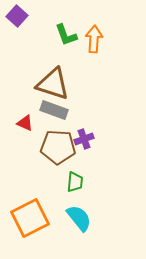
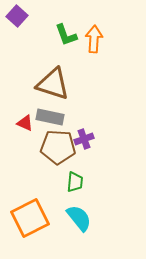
gray rectangle: moved 4 px left, 7 px down; rotated 8 degrees counterclockwise
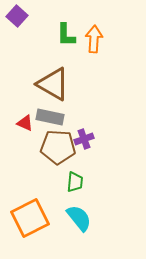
green L-shape: rotated 20 degrees clockwise
brown triangle: rotated 12 degrees clockwise
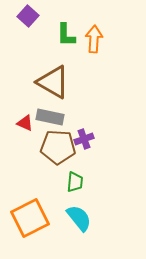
purple square: moved 11 px right
brown triangle: moved 2 px up
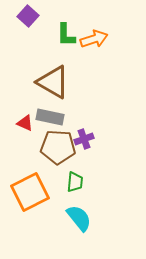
orange arrow: rotated 68 degrees clockwise
orange square: moved 26 px up
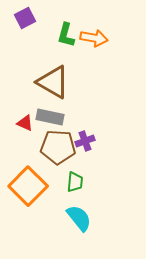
purple square: moved 3 px left, 2 px down; rotated 20 degrees clockwise
green L-shape: rotated 15 degrees clockwise
orange arrow: moved 1 px up; rotated 28 degrees clockwise
purple cross: moved 1 px right, 2 px down
orange square: moved 2 px left, 6 px up; rotated 18 degrees counterclockwise
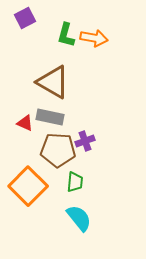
brown pentagon: moved 3 px down
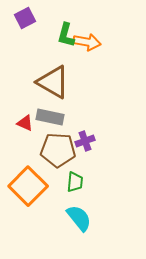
orange arrow: moved 7 px left, 4 px down
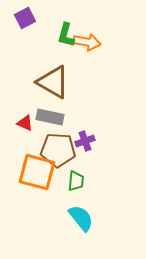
green trapezoid: moved 1 px right, 1 px up
orange square: moved 9 px right, 14 px up; rotated 30 degrees counterclockwise
cyan semicircle: moved 2 px right
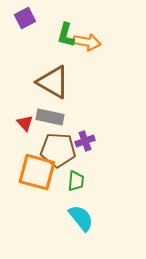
red triangle: rotated 24 degrees clockwise
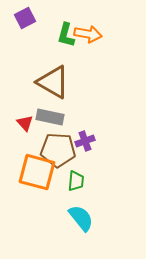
orange arrow: moved 1 px right, 8 px up
